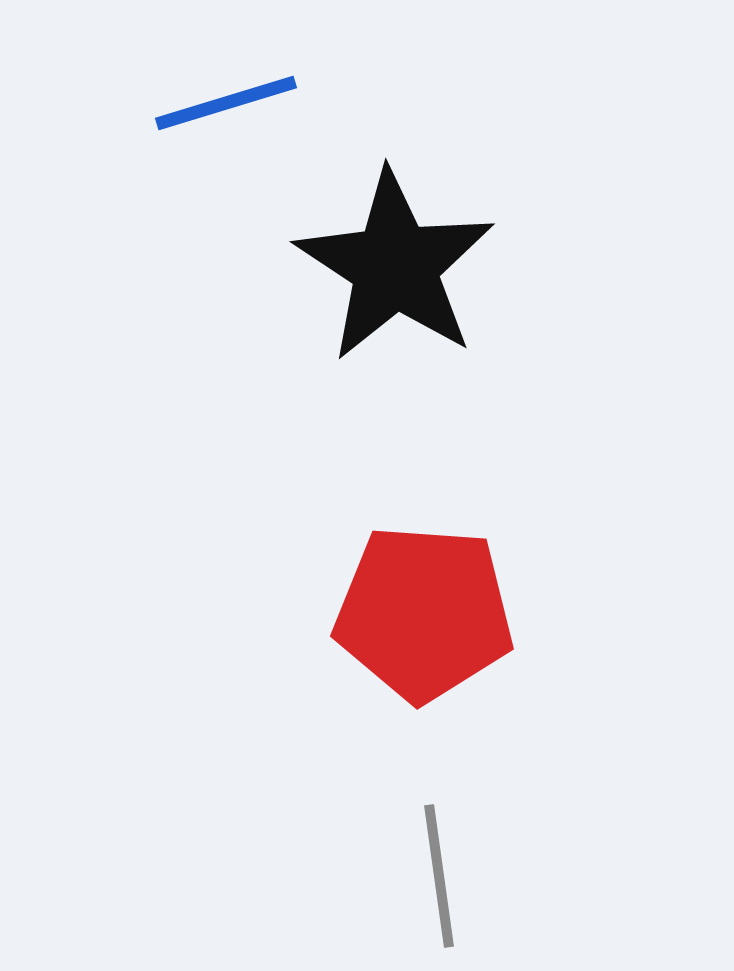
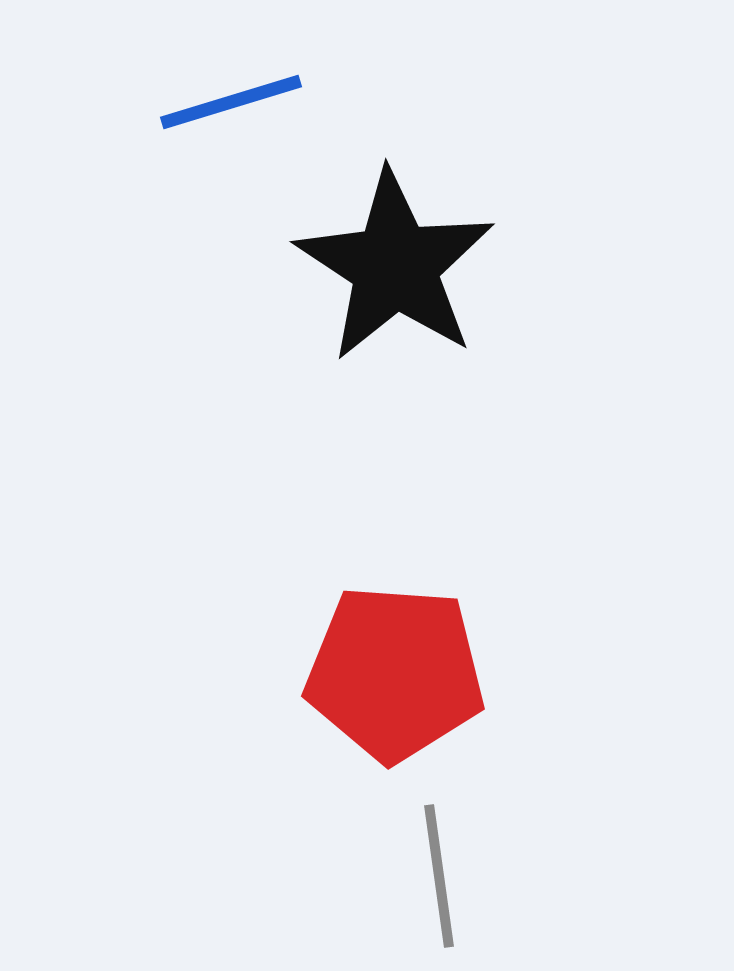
blue line: moved 5 px right, 1 px up
red pentagon: moved 29 px left, 60 px down
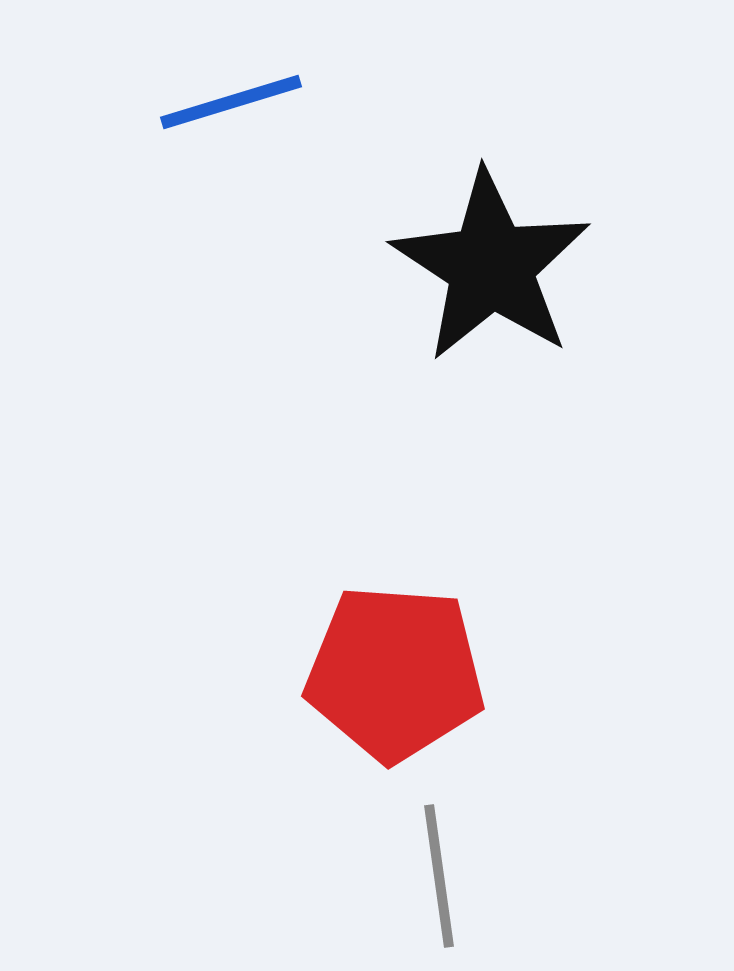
black star: moved 96 px right
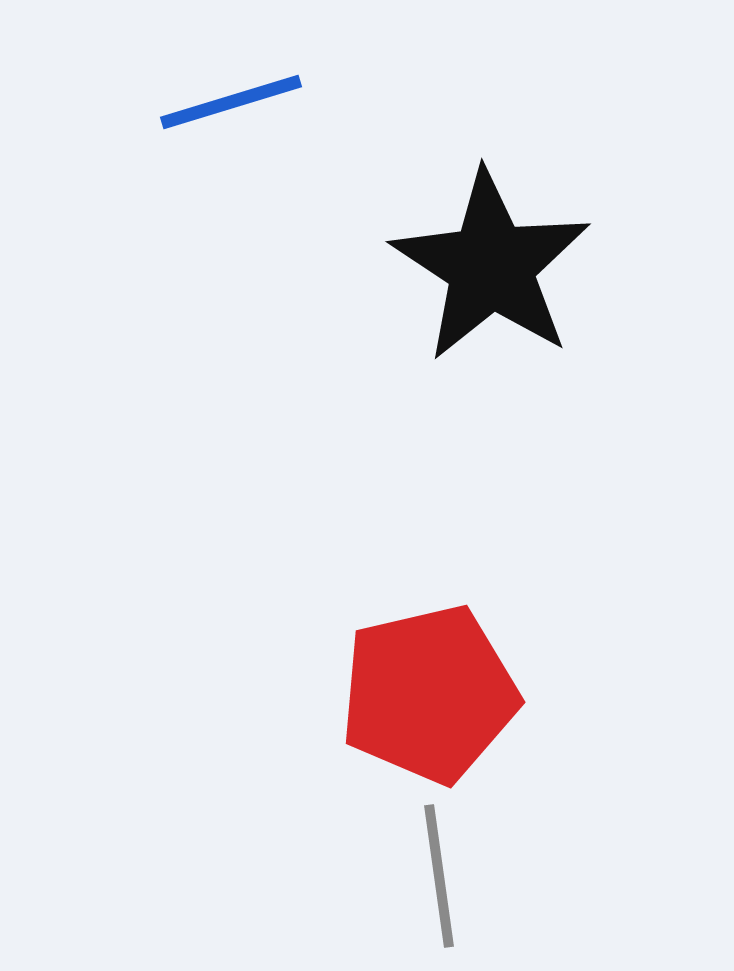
red pentagon: moved 34 px right, 21 px down; rotated 17 degrees counterclockwise
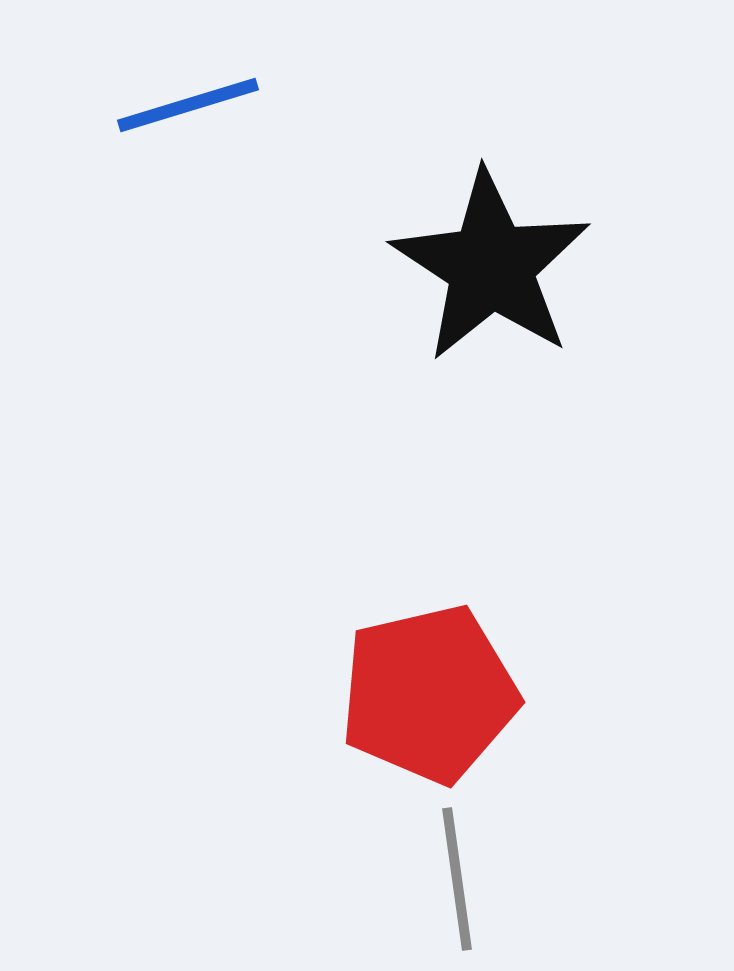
blue line: moved 43 px left, 3 px down
gray line: moved 18 px right, 3 px down
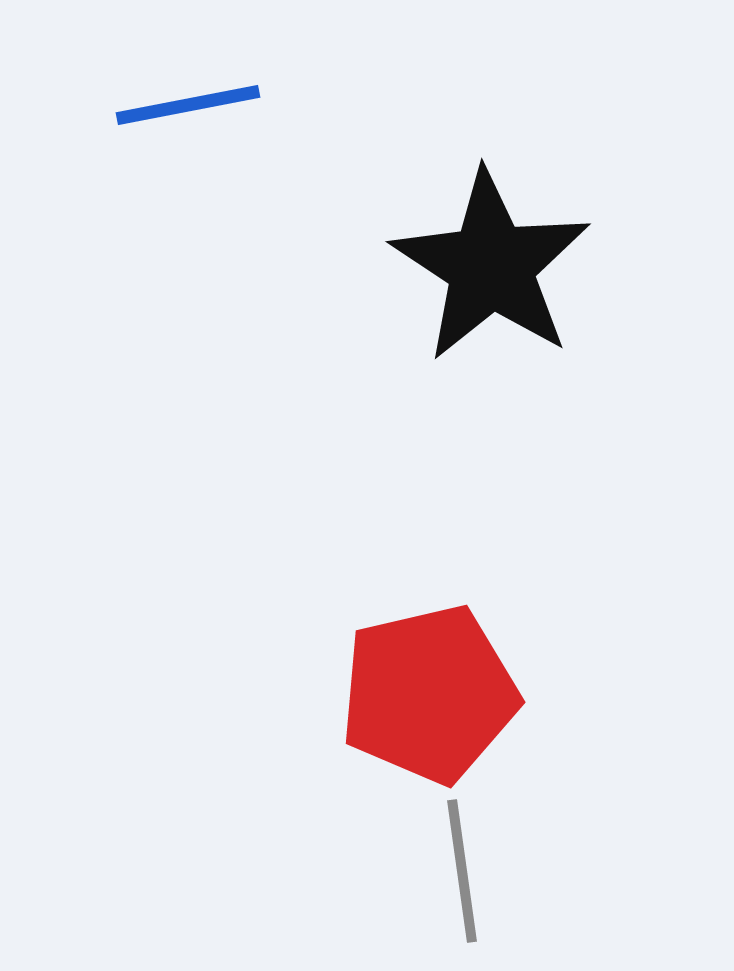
blue line: rotated 6 degrees clockwise
gray line: moved 5 px right, 8 px up
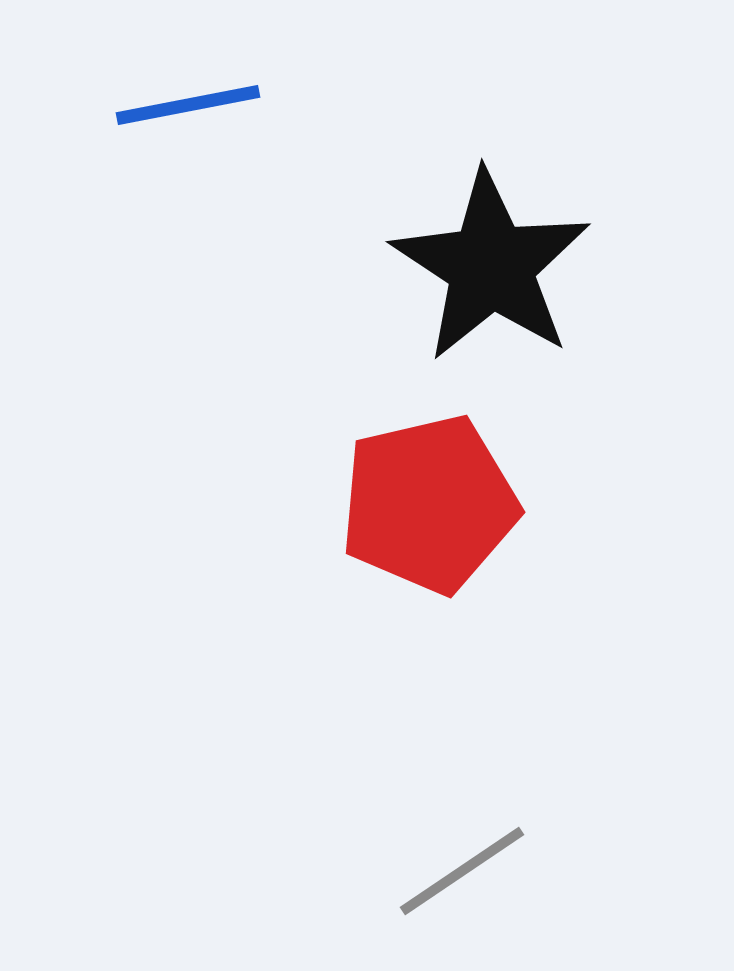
red pentagon: moved 190 px up
gray line: rotated 64 degrees clockwise
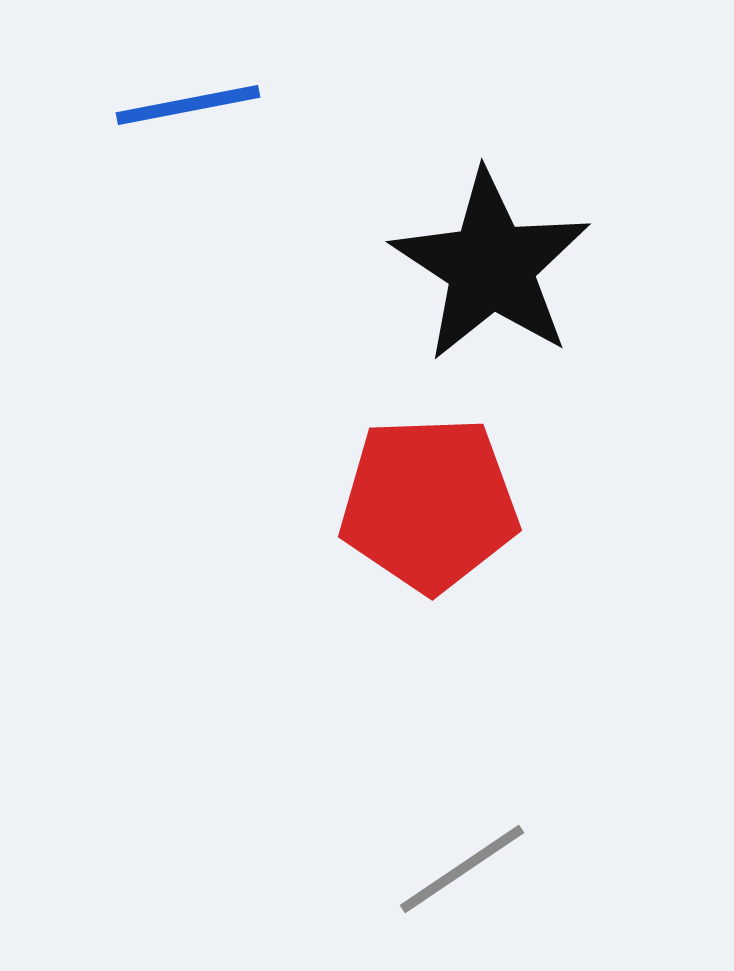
red pentagon: rotated 11 degrees clockwise
gray line: moved 2 px up
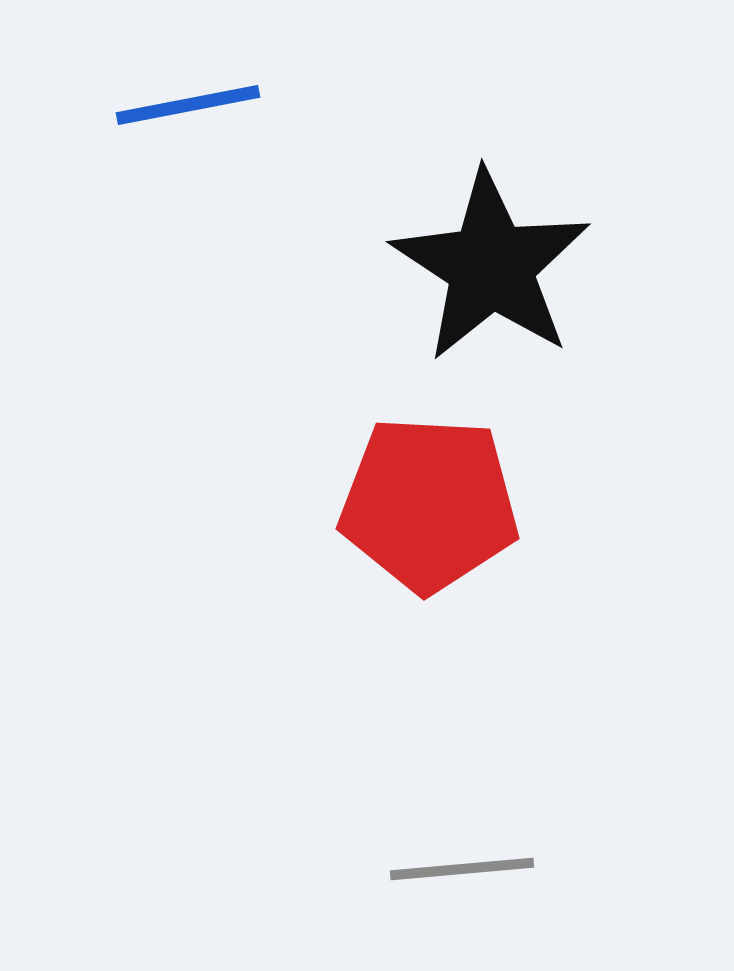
red pentagon: rotated 5 degrees clockwise
gray line: rotated 29 degrees clockwise
